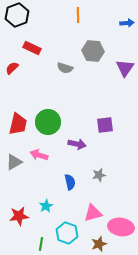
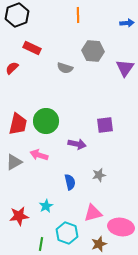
green circle: moved 2 px left, 1 px up
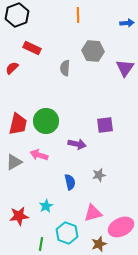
gray semicircle: rotated 77 degrees clockwise
pink ellipse: rotated 35 degrees counterclockwise
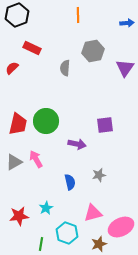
gray hexagon: rotated 15 degrees counterclockwise
pink arrow: moved 3 px left, 4 px down; rotated 42 degrees clockwise
cyan star: moved 2 px down
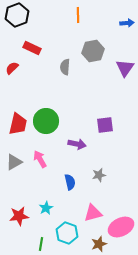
gray semicircle: moved 1 px up
pink arrow: moved 4 px right
